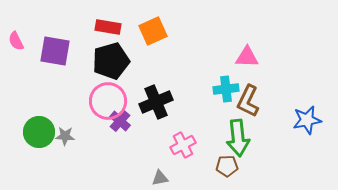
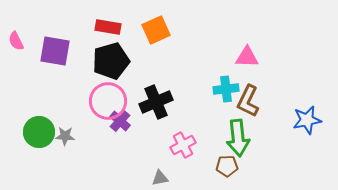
orange square: moved 3 px right, 1 px up
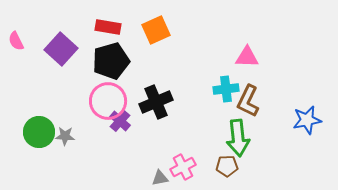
purple square: moved 6 px right, 2 px up; rotated 32 degrees clockwise
pink cross: moved 22 px down
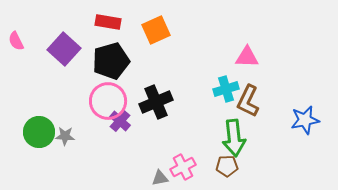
red rectangle: moved 5 px up
purple square: moved 3 px right
cyan cross: rotated 10 degrees counterclockwise
blue star: moved 2 px left
green arrow: moved 4 px left
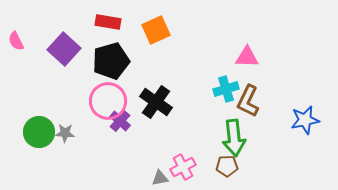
black cross: rotated 32 degrees counterclockwise
gray star: moved 3 px up
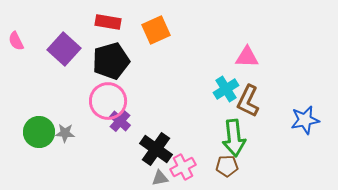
cyan cross: rotated 15 degrees counterclockwise
black cross: moved 47 px down
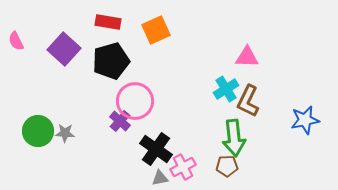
pink circle: moved 27 px right
green circle: moved 1 px left, 1 px up
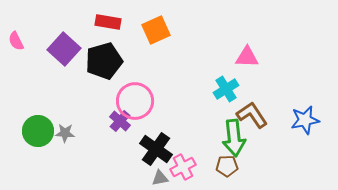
black pentagon: moved 7 px left
brown L-shape: moved 4 px right, 14 px down; rotated 120 degrees clockwise
